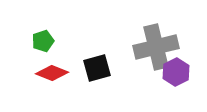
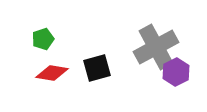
green pentagon: moved 2 px up
gray cross: rotated 15 degrees counterclockwise
red diamond: rotated 12 degrees counterclockwise
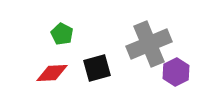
green pentagon: moved 19 px right, 5 px up; rotated 25 degrees counterclockwise
gray cross: moved 7 px left, 3 px up; rotated 6 degrees clockwise
red diamond: rotated 12 degrees counterclockwise
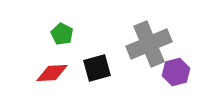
purple hexagon: rotated 12 degrees clockwise
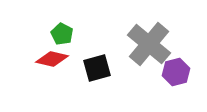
gray cross: rotated 27 degrees counterclockwise
red diamond: moved 14 px up; rotated 16 degrees clockwise
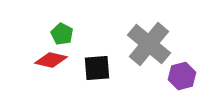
red diamond: moved 1 px left, 1 px down
black square: rotated 12 degrees clockwise
purple hexagon: moved 6 px right, 4 px down
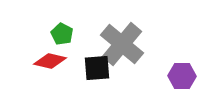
gray cross: moved 27 px left
red diamond: moved 1 px left, 1 px down
purple hexagon: rotated 16 degrees clockwise
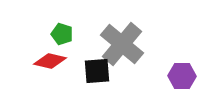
green pentagon: rotated 10 degrees counterclockwise
black square: moved 3 px down
